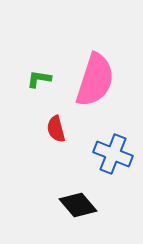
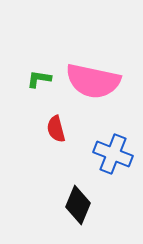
pink semicircle: moved 2 px left, 1 px down; rotated 84 degrees clockwise
black diamond: rotated 63 degrees clockwise
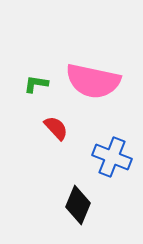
green L-shape: moved 3 px left, 5 px down
red semicircle: moved 1 px up; rotated 152 degrees clockwise
blue cross: moved 1 px left, 3 px down
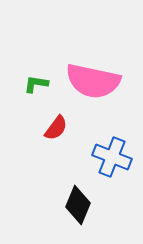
red semicircle: rotated 80 degrees clockwise
